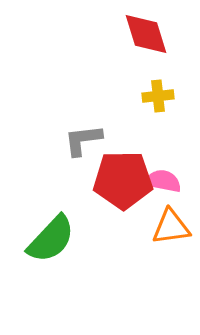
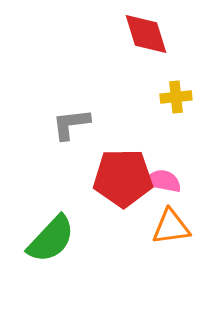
yellow cross: moved 18 px right, 1 px down
gray L-shape: moved 12 px left, 16 px up
red pentagon: moved 2 px up
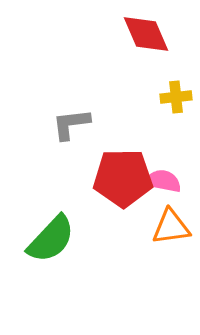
red diamond: rotated 6 degrees counterclockwise
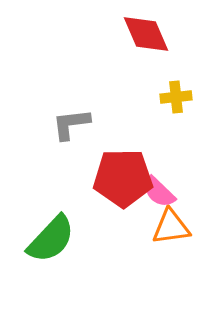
pink semicircle: moved 4 px left, 11 px down; rotated 147 degrees counterclockwise
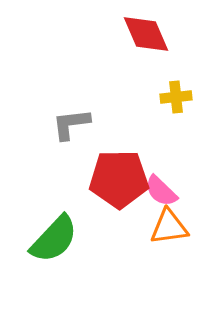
red pentagon: moved 4 px left, 1 px down
pink semicircle: moved 2 px right, 1 px up
orange triangle: moved 2 px left
green semicircle: moved 3 px right
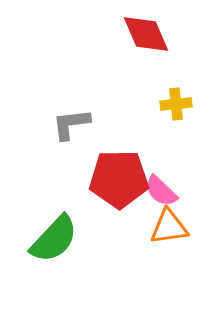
yellow cross: moved 7 px down
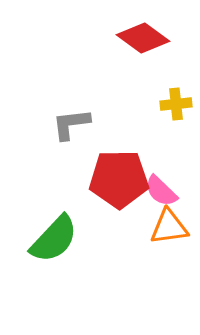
red diamond: moved 3 px left, 4 px down; rotated 30 degrees counterclockwise
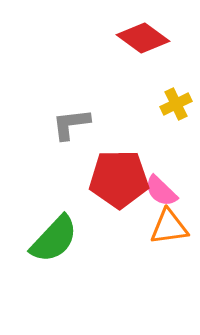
yellow cross: rotated 20 degrees counterclockwise
